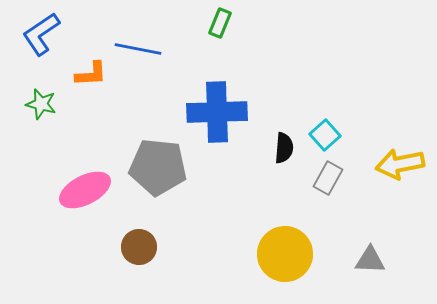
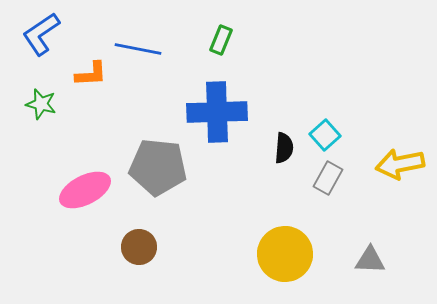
green rectangle: moved 1 px right, 17 px down
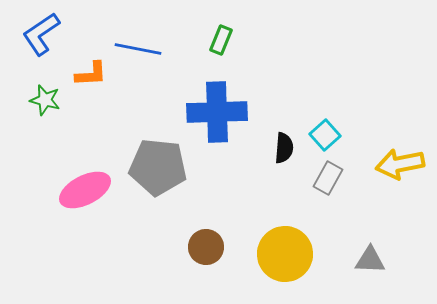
green star: moved 4 px right, 4 px up
brown circle: moved 67 px right
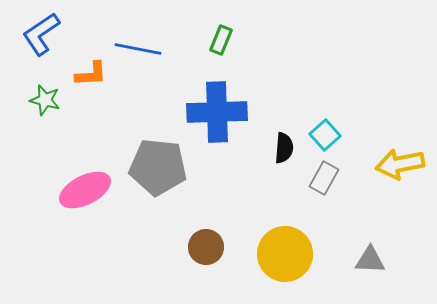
gray rectangle: moved 4 px left
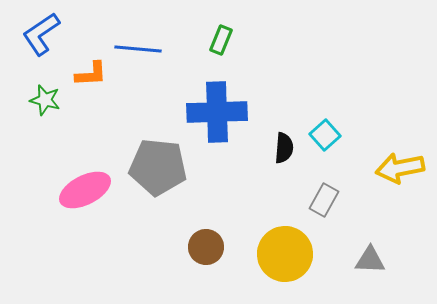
blue line: rotated 6 degrees counterclockwise
yellow arrow: moved 4 px down
gray rectangle: moved 22 px down
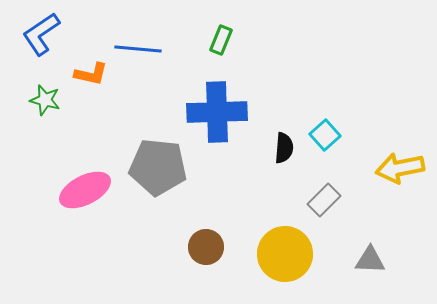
orange L-shape: rotated 16 degrees clockwise
gray rectangle: rotated 16 degrees clockwise
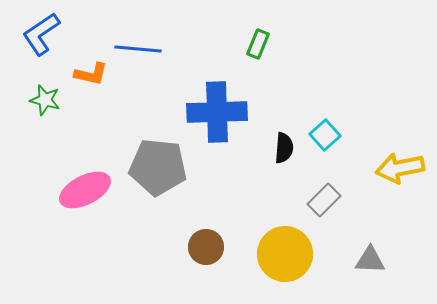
green rectangle: moved 37 px right, 4 px down
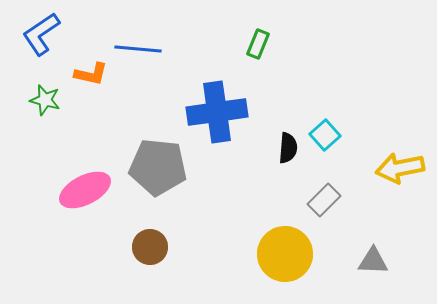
blue cross: rotated 6 degrees counterclockwise
black semicircle: moved 4 px right
brown circle: moved 56 px left
gray triangle: moved 3 px right, 1 px down
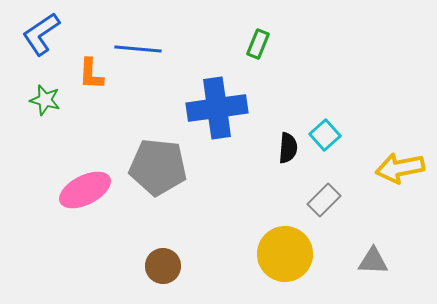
orange L-shape: rotated 80 degrees clockwise
blue cross: moved 4 px up
brown circle: moved 13 px right, 19 px down
